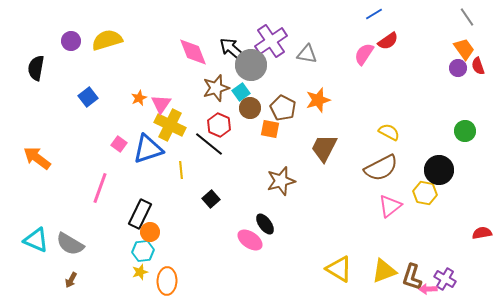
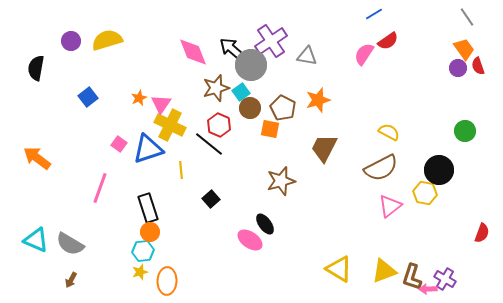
gray triangle at (307, 54): moved 2 px down
black rectangle at (140, 214): moved 8 px right, 6 px up; rotated 44 degrees counterclockwise
red semicircle at (482, 233): rotated 120 degrees clockwise
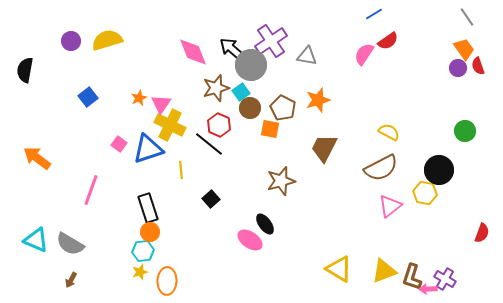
black semicircle at (36, 68): moved 11 px left, 2 px down
pink line at (100, 188): moved 9 px left, 2 px down
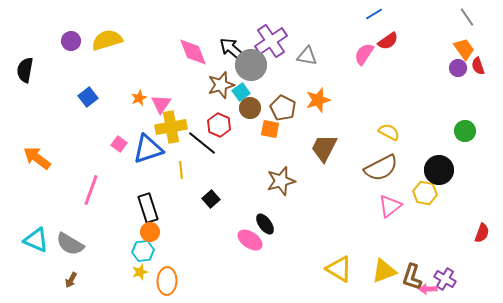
brown star at (216, 88): moved 5 px right, 3 px up
yellow cross at (170, 125): moved 1 px right, 2 px down; rotated 36 degrees counterclockwise
black line at (209, 144): moved 7 px left, 1 px up
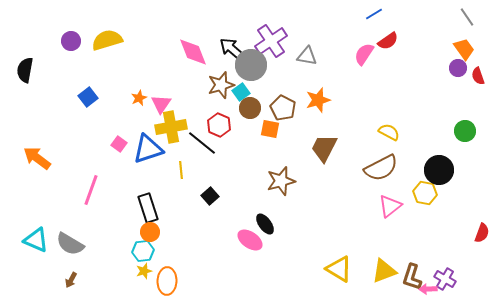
red semicircle at (478, 66): moved 10 px down
black square at (211, 199): moved 1 px left, 3 px up
yellow star at (140, 272): moved 4 px right, 1 px up
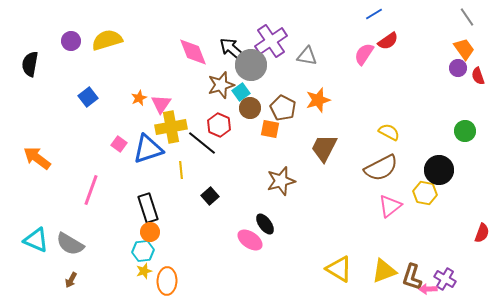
black semicircle at (25, 70): moved 5 px right, 6 px up
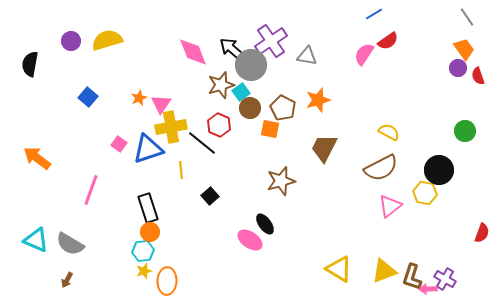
blue square at (88, 97): rotated 12 degrees counterclockwise
brown arrow at (71, 280): moved 4 px left
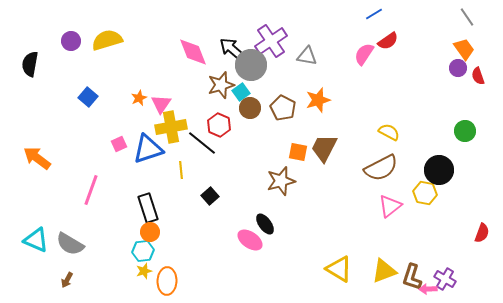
orange square at (270, 129): moved 28 px right, 23 px down
pink square at (119, 144): rotated 28 degrees clockwise
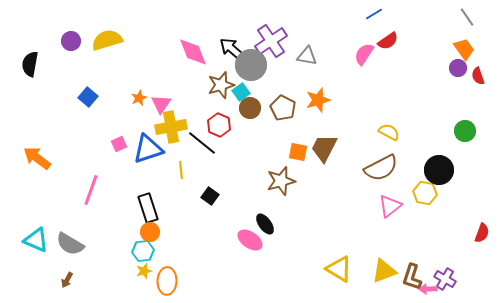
black square at (210, 196): rotated 12 degrees counterclockwise
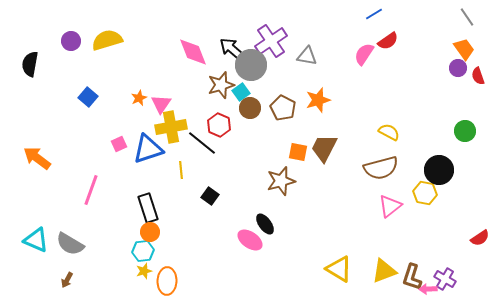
brown semicircle at (381, 168): rotated 12 degrees clockwise
red semicircle at (482, 233): moved 2 px left, 5 px down; rotated 36 degrees clockwise
